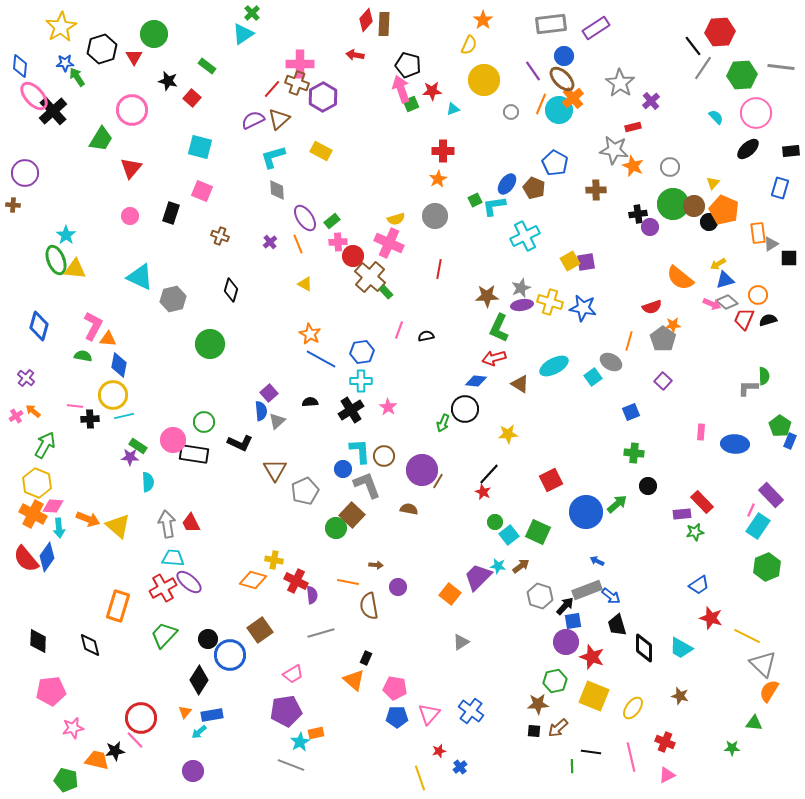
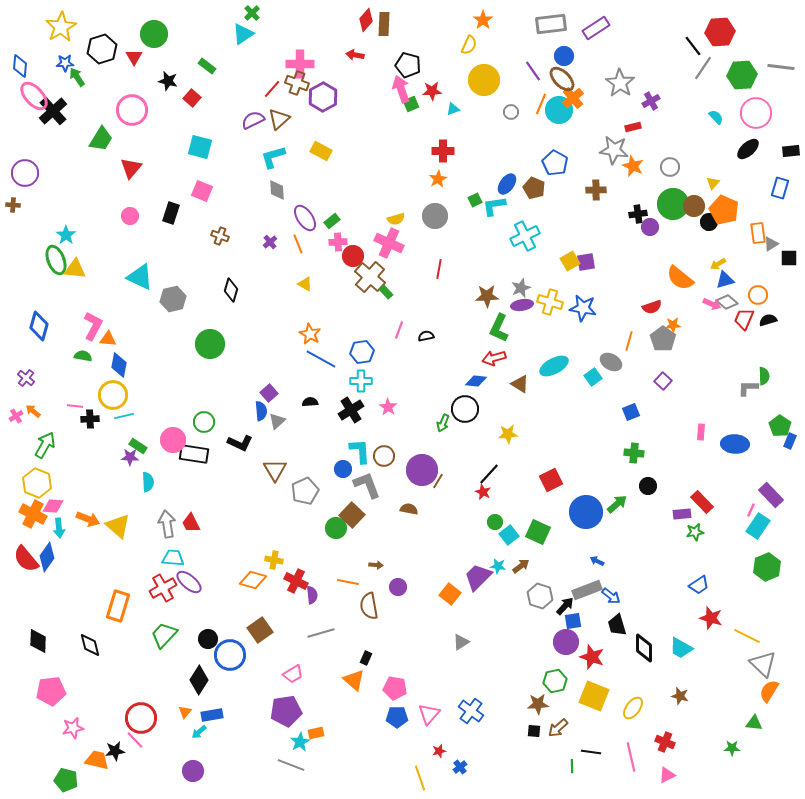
purple cross at (651, 101): rotated 12 degrees clockwise
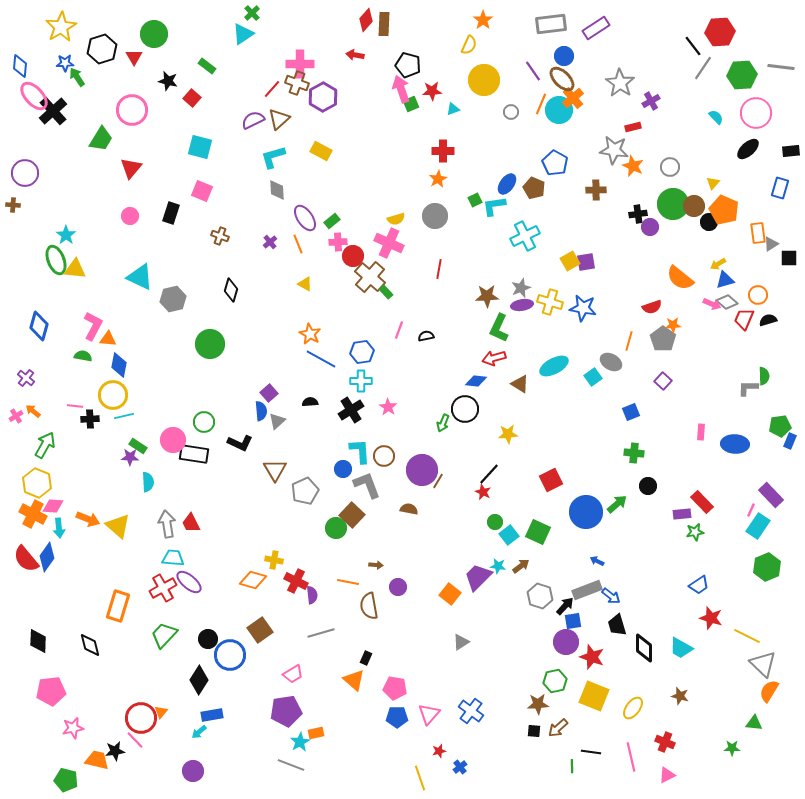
green pentagon at (780, 426): rotated 30 degrees clockwise
orange triangle at (185, 712): moved 24 px left
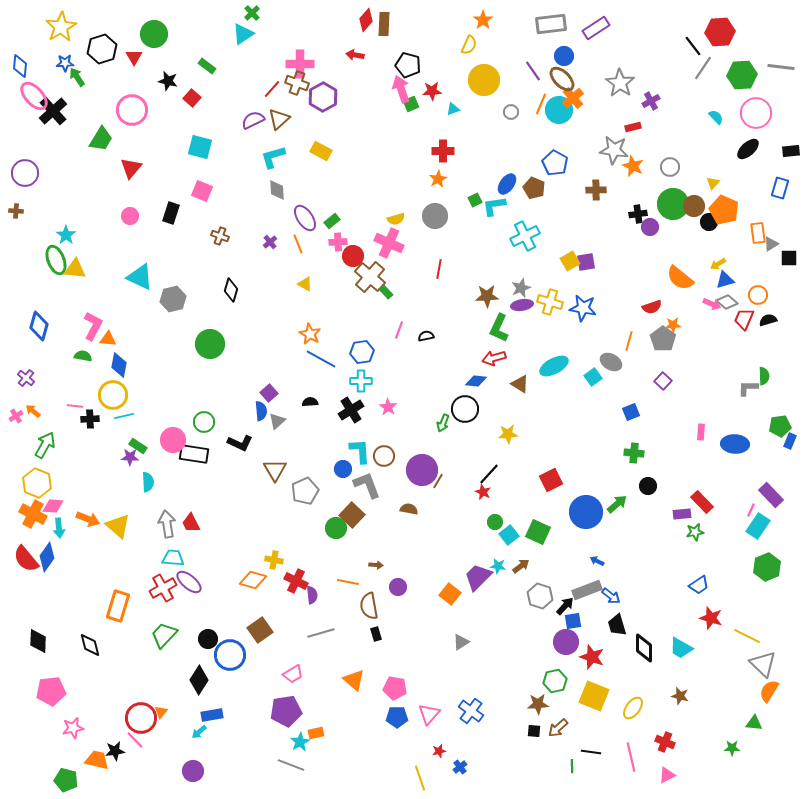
brown cross at (13, 205): moved 3 px right, 6 px down
black rectangle at (366, 658): moved 10 px right, 24 px up; rotated 40 degrees counterclockwise
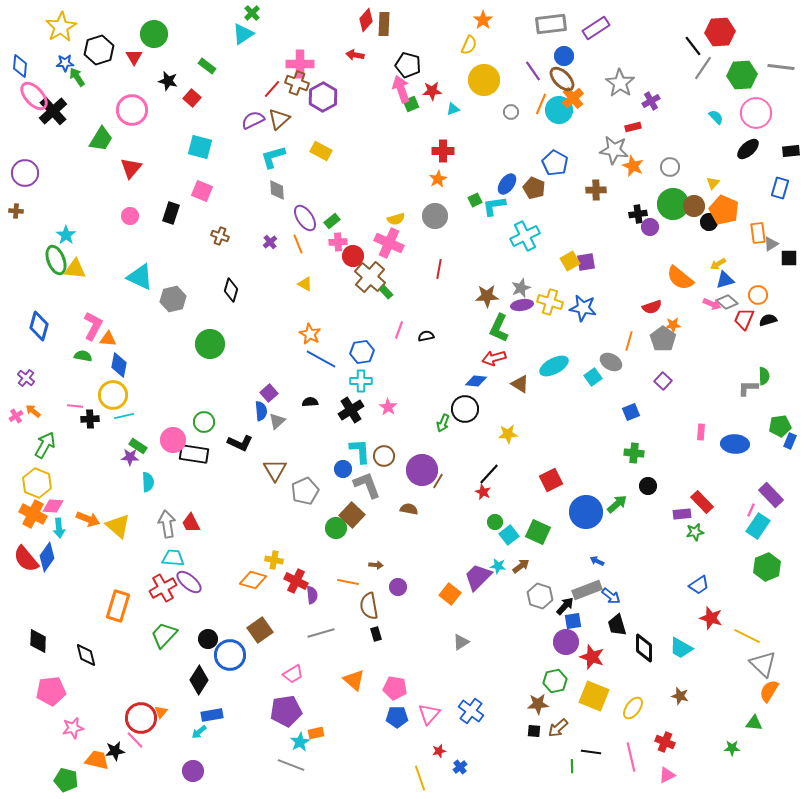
black hexagon at (102, 49): moved 3 px left, 1 px down
black diamond at (90, 645): moved 4 px left, 10 px down
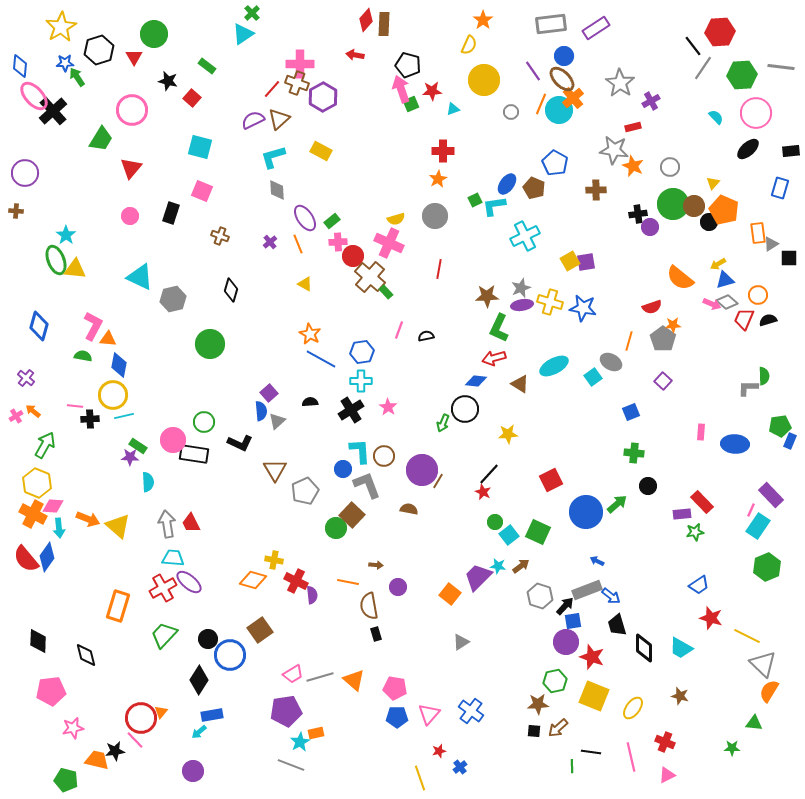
gray line at (321, 633): moved 1 px left, 44 px down
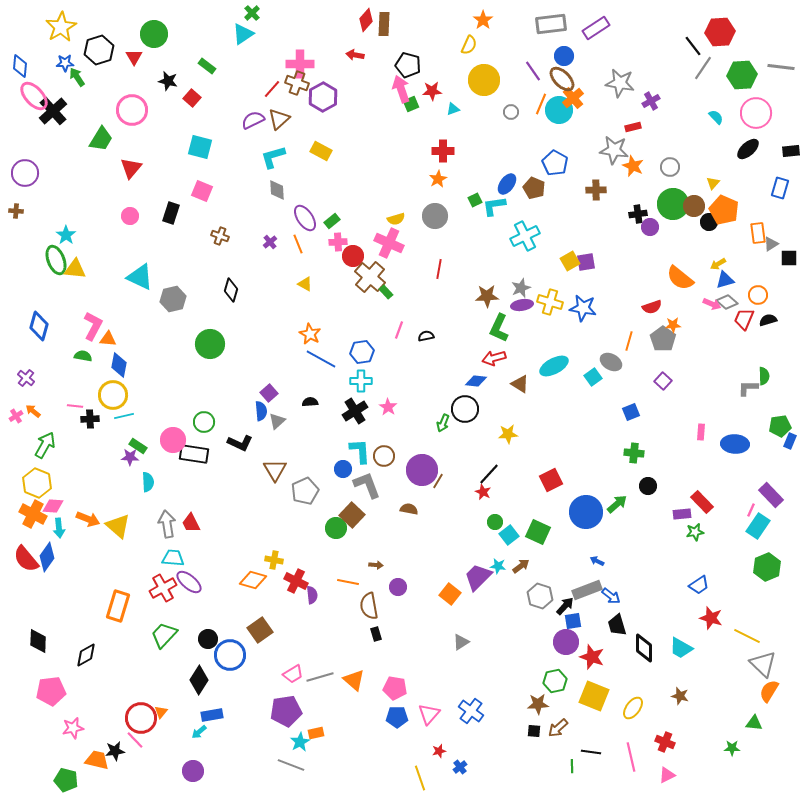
gray star at (620, 83): rotated 24 degrees counterclockwise
black cross at (351, 410): moved 4 px right, 1 px down
black diamond at (86, 655): rotated 75 degrees clockwise
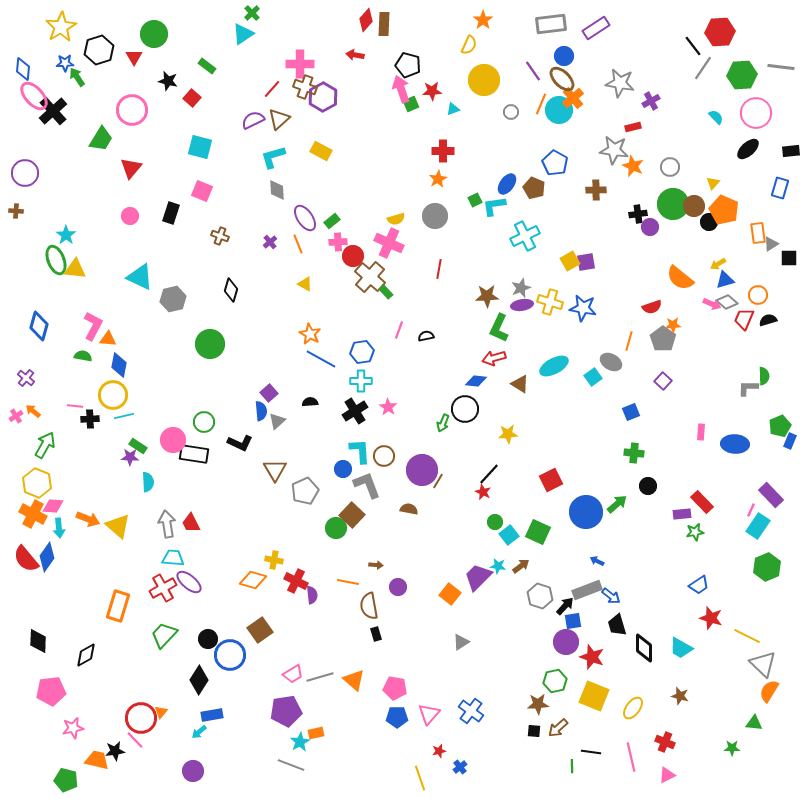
blue diamond at (20, 66): moved 3 px right, 3 px down
brown cross at (297, 83): moved 8 px right, 4 px down
green pentagon at (780, 426): rotated 15 degrees counterclockwise
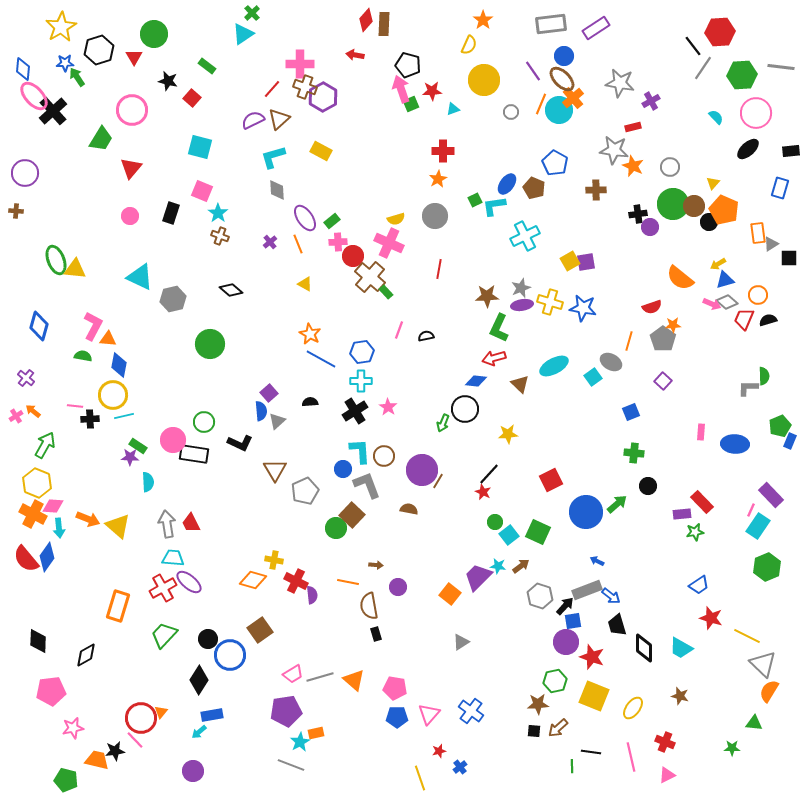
cyan star at (66, 235): moved 152 px right, 22 px up
black diamond at (231, 290): rotated 65 degrees counterclockwise
brown triangle at (520, 384): rotated 12 degrees clockwise
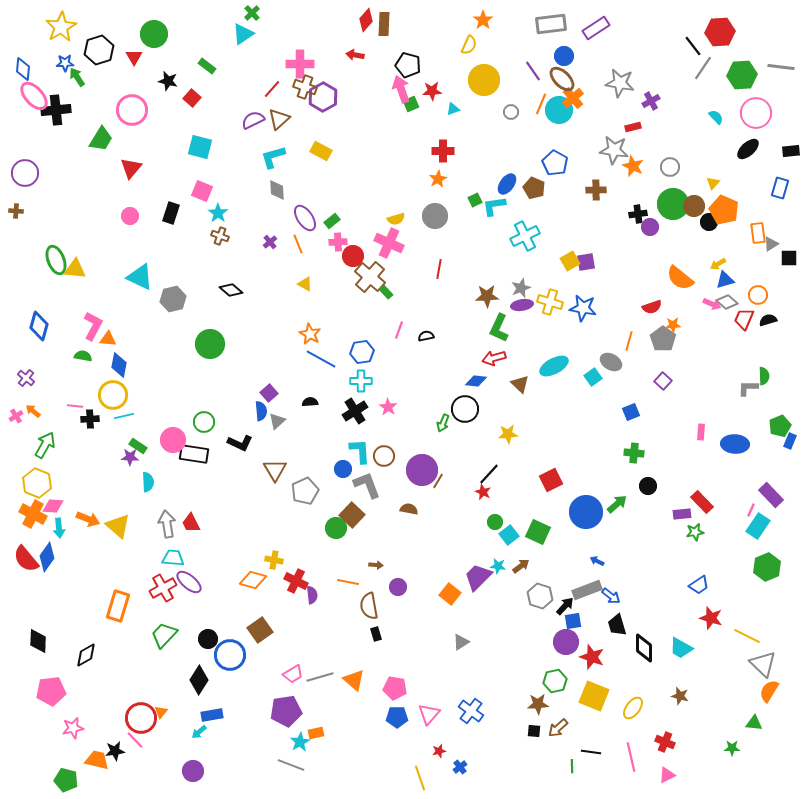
black cross at (53, 111): moved 3 px right, 1 px up; rotated 36 degrees clockwise
